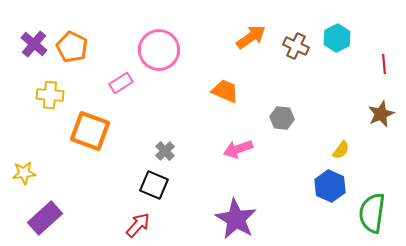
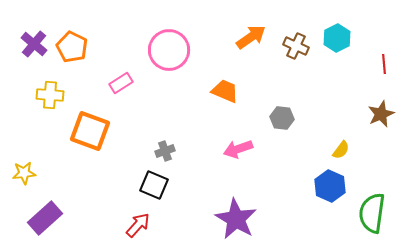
pink circle: moved 10 px right
gray cross: rotated 24 degrees clockwise
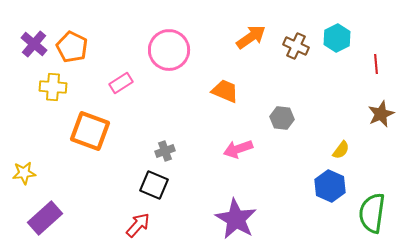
red line: moved 8 px left
yellow cross: moved 3 px right, 8 px up
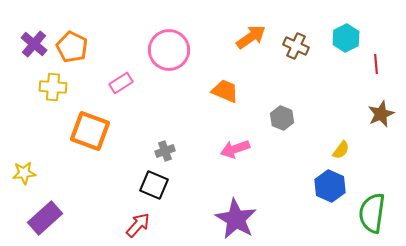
cyan hexagon: moved 9 px right
gray hexagon: rotated 15 degrees clockwise
pink arrow: moved 3 px left
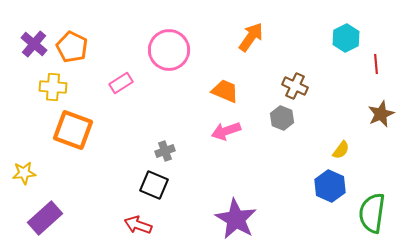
orange arrow: rotated 20 degrees counterclockwise
brown cross: moved 1 px left, 40 px down
orange square: moved 17 px left, 1 px up
pink arrow: moved 9 px left, 18 px up
red arrow: rotated 112 degrees counterclockwise
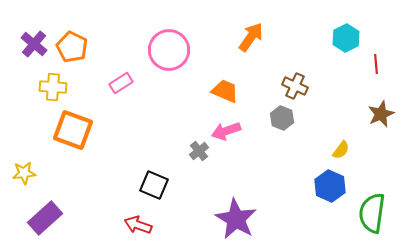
gray cross: moved 34 px right; rotated 18 degrees counterclockwise
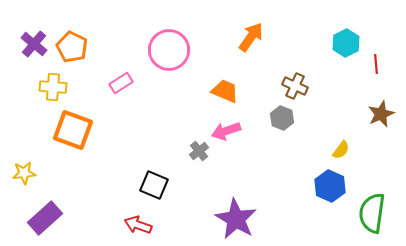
cyan hexagon: moved 5 px down
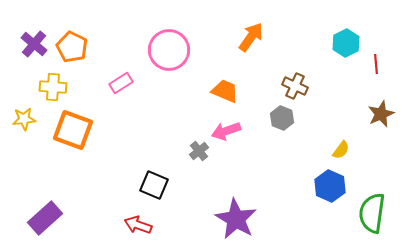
yellow star: moved 54 px up
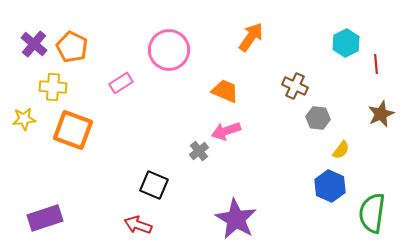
gray hexagon: moved 36 px right; rotated 15 degrees counterclockwise
purple rectangle: rotated 24 degrees clockwise
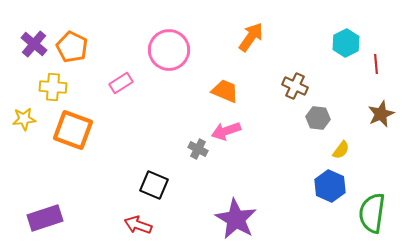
gray cross: moved 1 px left, 2 px up; rotated 24 degrees counterclockwise
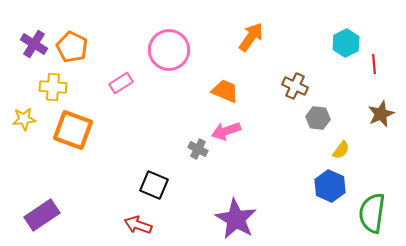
purple cross: rotated 8 degrees counterclockwise
red line: moved 2 px left
purple rectangle: moved 3 px left, 3 px up; rotated 16 degrees counterclockwise
